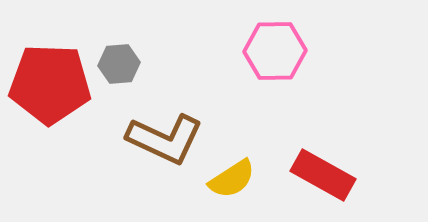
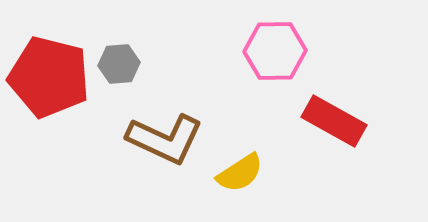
red pentagon: moved 1 px left, 7 px up; rotated 12 degrees clockwise
red rectangle: moved 11 px right, 54 px up
yellow semicircle: moved 8 px right, 6 px up
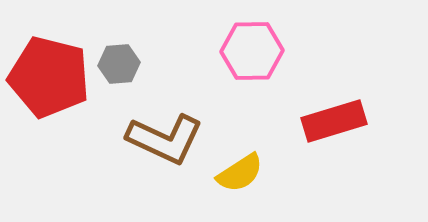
pink hexagon: moved 23 px left
red rectangle: rotated 46 degrees counterclockwise
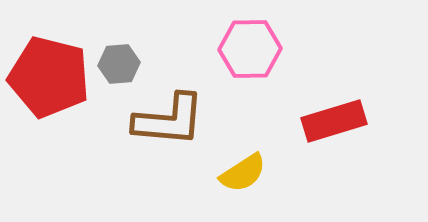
pink hexagon: moved 2 px left, 2 px up
brown L-shape: moved 4 px right, 19 px up; rotated 20 degrees counterclockwise
yellow semicircle: moved 3 px right
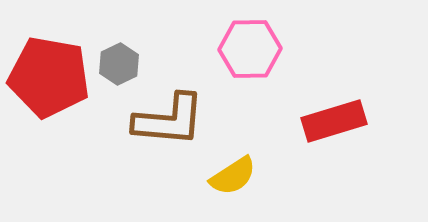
gray hexagon: rotated 21 degrees counterclockwise
red pentagon: rotated 4 degrees counterclockwise
yellow semicircle: moved 10 px left, 3 px down
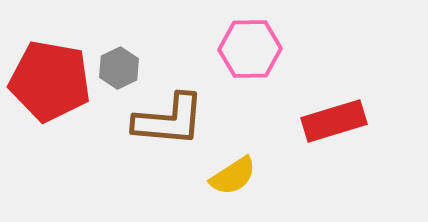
gray hexagon: moved 4 px down
red pentagon: moved 1 px right, 4 px down
